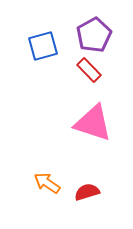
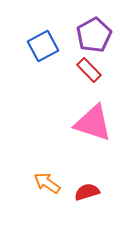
blue square: rotated 12 degrees counterclockwise
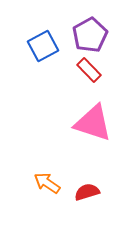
purple pentagon: moved 4 px left
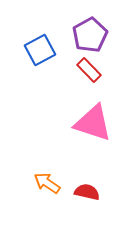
blue square: moved 3 px left, 4 px down
red semicircle: rotated 30 degrees clockwise
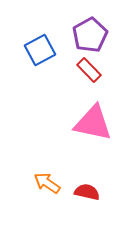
pink triangle: rotated 6 degrees counterclockwise
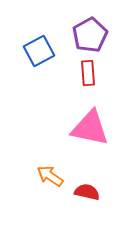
blue square: moved 1 px left, 1 px down
red rectangle: moved 1 px left, 3 px down; rotated 40 degrees clockwise
pink triangle: moved 3 px left, 5 px down
orange arrow: moved 3 px right, 7 px up
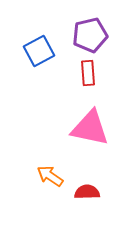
purple pentagon: rotated 16 degrees clockwise
red semicircle: rotated 15 degrees counterclockwise
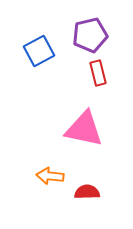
red rectangle: moved 10 px right; rotated 10 degrees counterclockwise
pink triangle: moved 6 px left, 1 px down
orange arrow: rotated 28 degrees counterclockwise
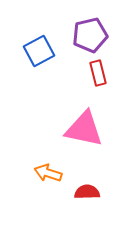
orange arrow: moved 2 px left, 3 px up; rotated 12 degrees clockwise
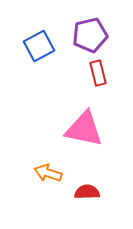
blue square: moved 5 px up
